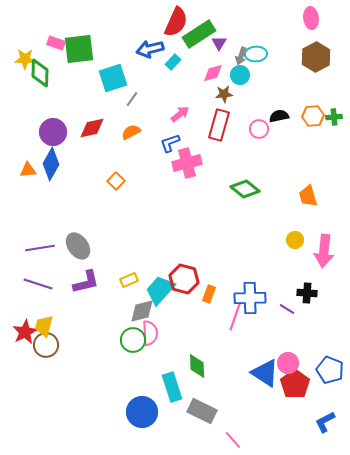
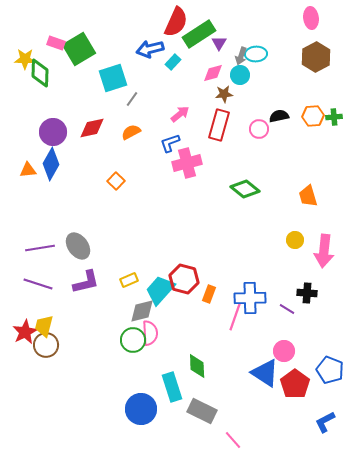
green square at (79, 49): rotated 24 degrees counterclockwise
pink circle at (288, 363): moved 4 px left, 12 px up
blue circle at (142, 412): moved 1 px left, 3 px up
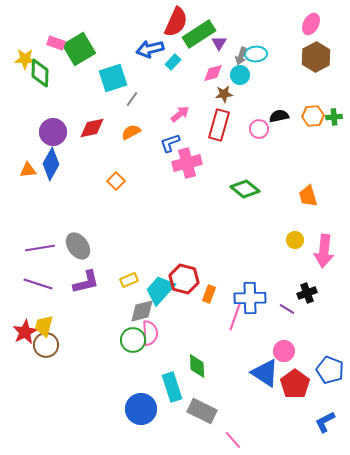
pink ellipse at (311, 18): moved 6 px down; rotated 35 degrees clockwise
black cross at (307, 293): rotated 24 degrees counterclockwise
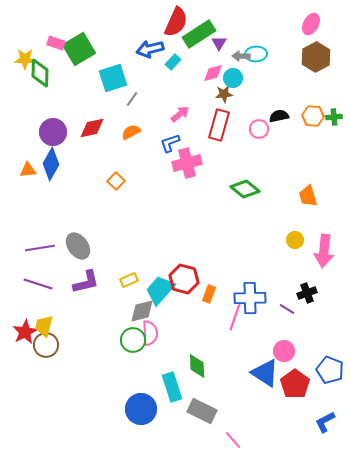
gray arrow at (241, 56): rotated 72 degrees clockwise
cyan circle at (240, 75): moved 7 px left, 3 px down
orange hexagon at (313, 116): rotated 10 degrees clockwise
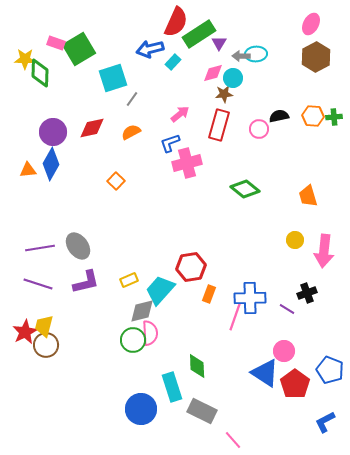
red hexagon at (184, 279): moved 7 px right, 12 px up; rotated 24 degrees counterclockwise
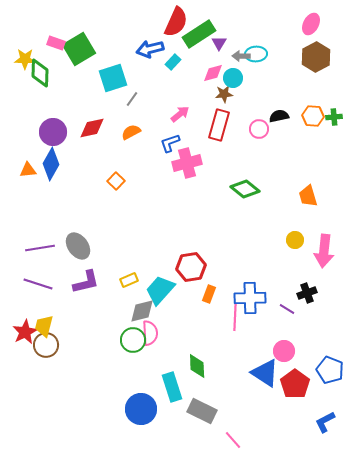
pink line at (235, 317): rotated 16 degrees counterclockwise
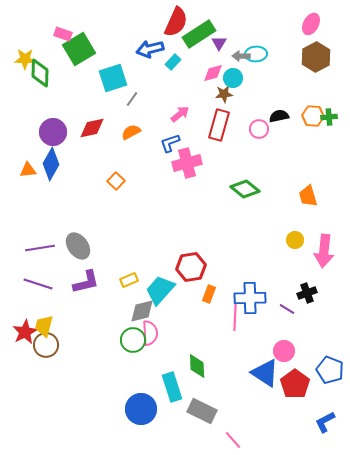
pink rectangle at (56, 43): moved 7 px right, 9 px up
green cross at (334, 117): moved 5 px left
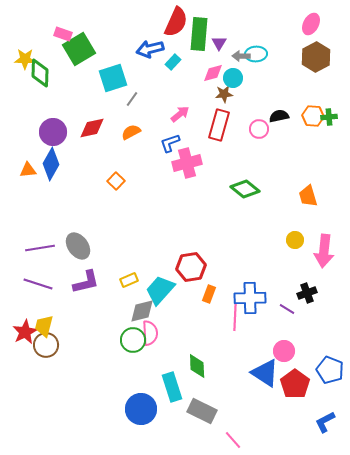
green rectangle at (199, 34): rotated 52 degrees counterclockwise
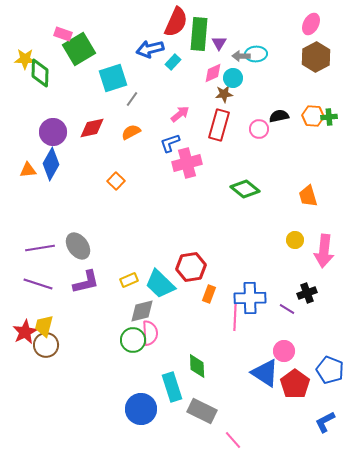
pink diamond at (213, 73): rotated 10 degrees counterclockwise
cyan trapezoid at (160, 290): moved 6 px up; rotated 88 degrees counterclockwise
